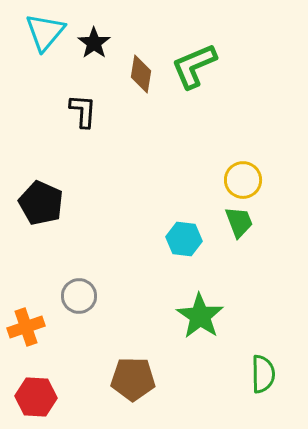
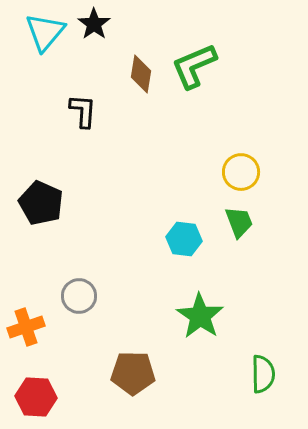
black star: moved 19 px up
yellow circle: moved 2 px left, 8 px up
brown pentagon: moved 6 px up
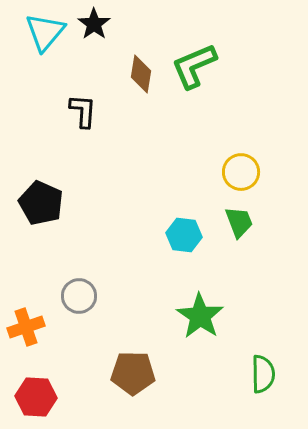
cyan hexagon: moved 4 px up
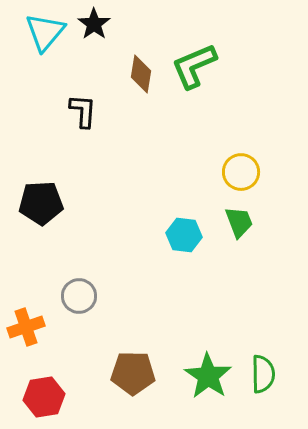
black pentagon: rotated 27 degrees counterclockwise
green star: moved 8 px right, 60 px down
red hexagon: moved 8 px right; rotated 12 degrees counterclockwise
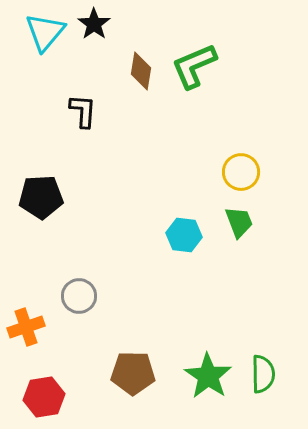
brown diamond: moved 3 px up
black pentagon: moved 6 px up
